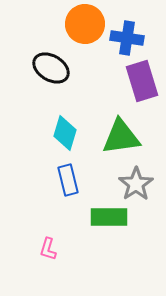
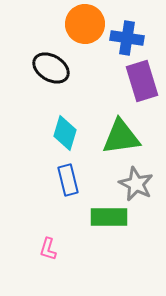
gray star: rotated 12 degrees counterclockwise
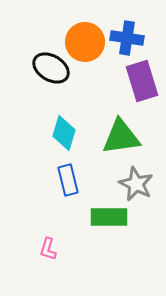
orange circle: moved 18 px down
cyan diamond: moved 1 px left
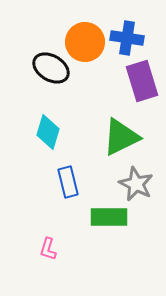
cyan diamond: moved 16 px left, 1 px up
green triangle: rotated 18 degrees counterclockwise
blue rectangle: moved 2 px down
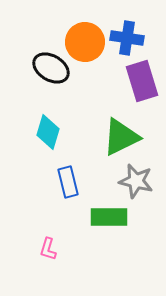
gray star: moved 3 px up; rotated 12 degrees counterclockwise
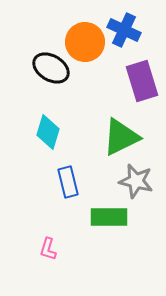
blue cross: moved 3 px left, 8 px up; rotated 16 degrees clockwise
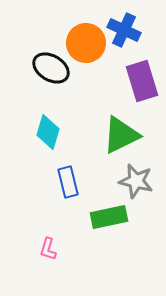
orange circle: moved 1 px right, 1 px down
green triangle: moved 2 px up
green rectangle: rotated 12 degrees counterclockwise
